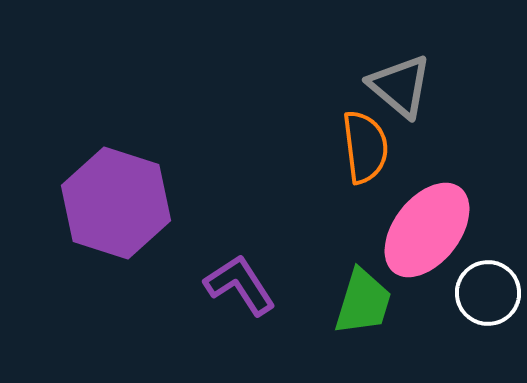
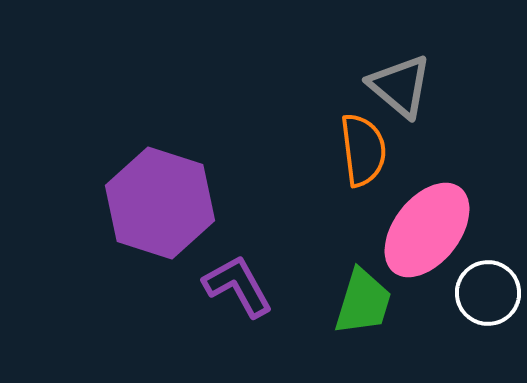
orange semicircle: moved 2 px left, 3 px down
purple hexagon: moved 44 px right
purple L-shape: moved 2 px left, 1 px down; rotated 4 degrees clockwise
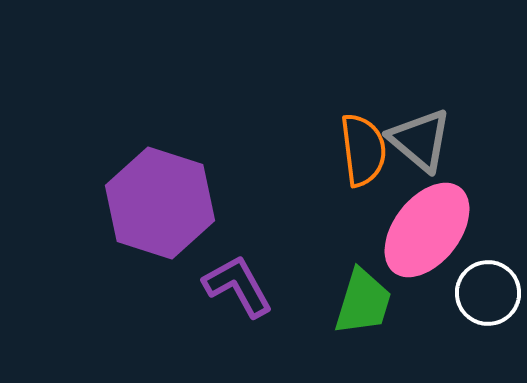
gray triangle: moved 20 px right, 54 px down
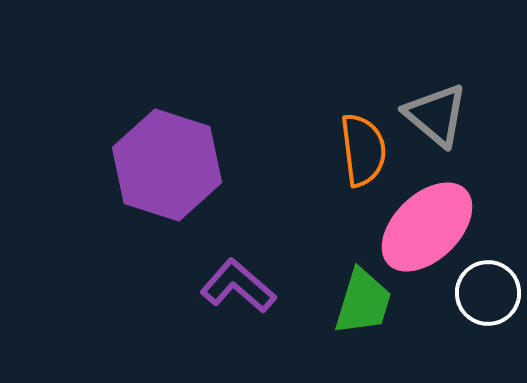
gray triangle: moved 16 px right, 25 px up
purple hexagon: moved 7 px right, 38 px up
pink ellipse: moved 3 px up; rotated 8 degrees clockwise
purple L-shape: rotated 20 degrees counterclockwise
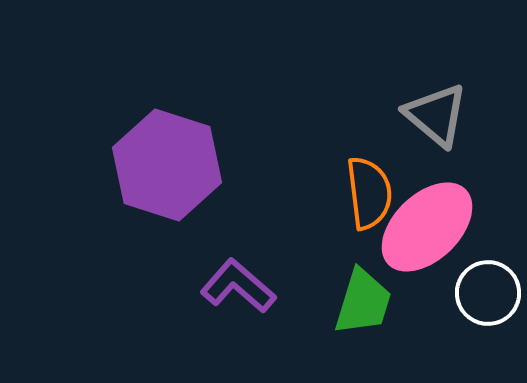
orange semicircle: moved 6 px right, 43 px down
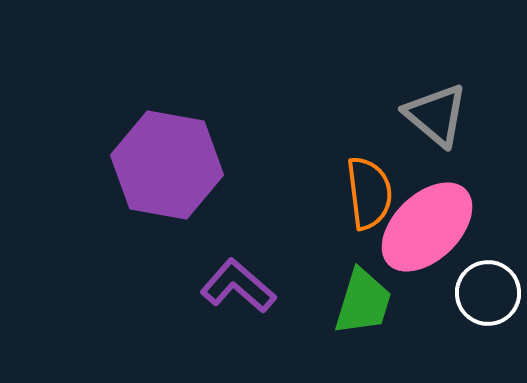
purple hexagon: rotated 8 degrees counterclockwise
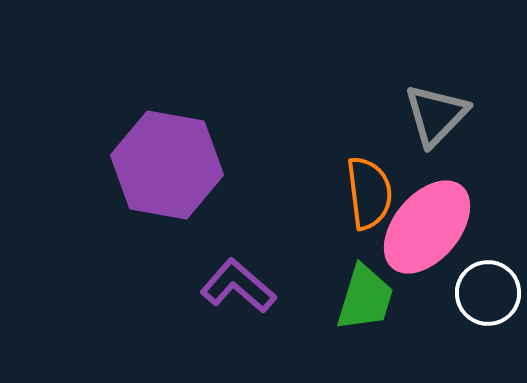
gray triangle: rotated 34 degrees clockwise
pink ellipse: rotated 6 degrees counterclockwise
green trapezoid: moved 2 px right, 4 px up
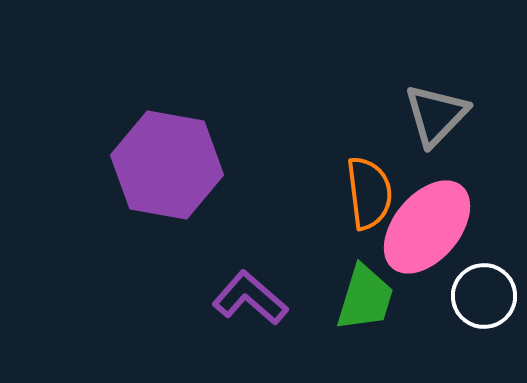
purple L-shape: moved 12 px right, 12 px down
white circle: moved 4 px left, 3 px down
